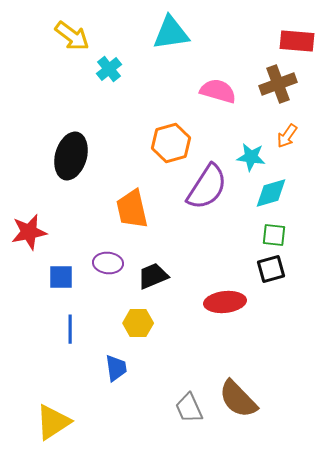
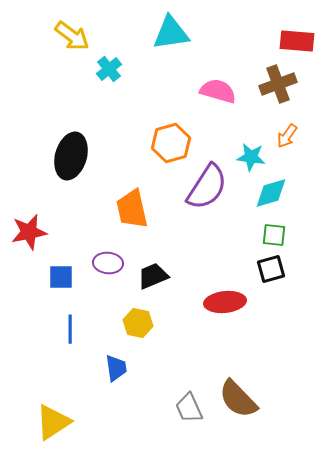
yellow hexagon: rotated 12 degrees clockwise
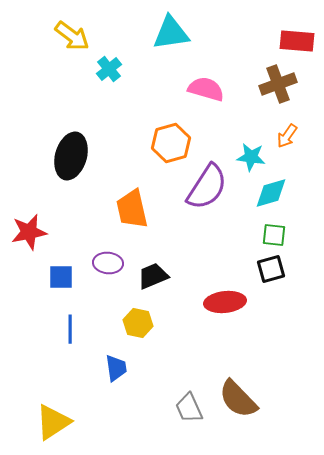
pink semicircle: moved 12 px left, 2 px up
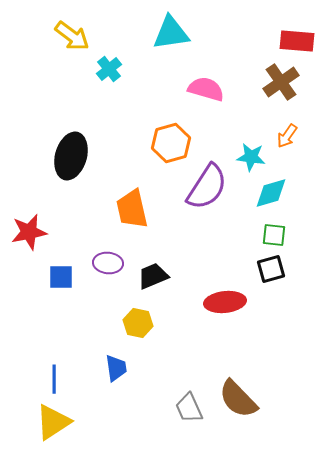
brown cross: moved 3 px right, 2 px up; rotated 15 degrees counterclockwise
blue line: moved 16 px left, 50 px down
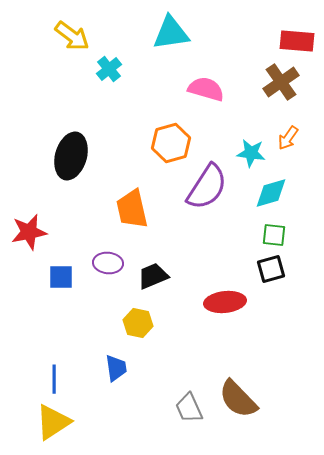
orange arrow: moved 1 px right, 2 px down
cyan star: moved 4 px up
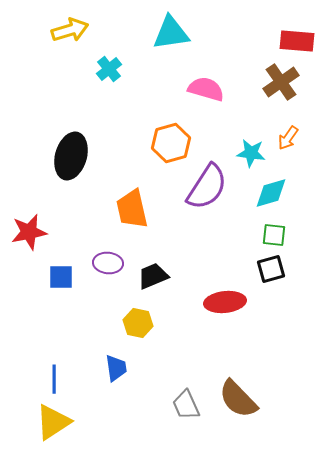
yellow arrow: moved 2 px left, 6 px up; rotated 54 degrees counterclockwise
gray trapezoid: moved 3 px left, 3 px up
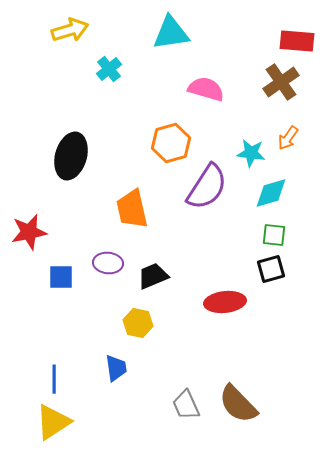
brown semicircle: moved 5 px down
